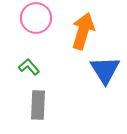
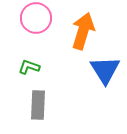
green L-shape: rotated 30 degrees counterclockwise
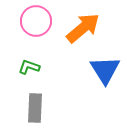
pink circle: moved 3 px down
orange arrow: moved 3 px up; rotated 33 degrees clockwise
gray rectangle: moved 3 px left, 3 px down
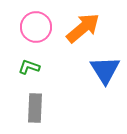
pink circle: moved 6 px down
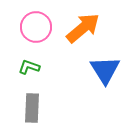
gray rectangle: moved 3 px left
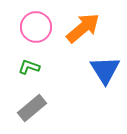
gray rectangle: rotated 48 degrees clockwise
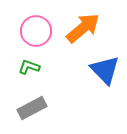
pink circle: moved 4 px down
blue triangle: rotated 12 degrees counterclockwise
gray rectangle: rotated 12 degrees clockwise
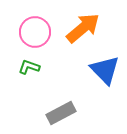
pink circle: moved 1 px left, 1 px down
gray rectangle: moved 29 px right, 5 px down
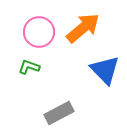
pink circle: moved 4 px right
gray rectangle: moved 2 px left
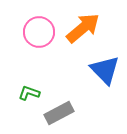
green L-shape: moved 26 px down
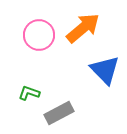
pink circle: moved 3 px down
